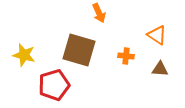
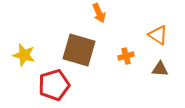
orange triangle: moved 1 px right
orange cross: rotated 21 degrees counterclockwise
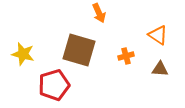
yellow star: moved 1 px left, 1 px up
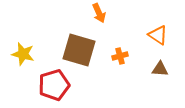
orange cross: moved 6 px left
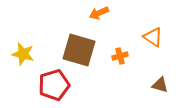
orange arrow: rotated 90 degrees clockwise
orange triangle: moved 5 px left, 2 px down
brown triangle: moved 16 px down; rotated 12 degrees clockwise
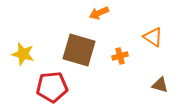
red pentagon: moved 2 px left, 2 px down; rotated 12 degrees clockwise
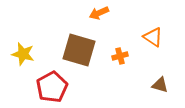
red pentagon: rotated 24 degrees counterclockwise
